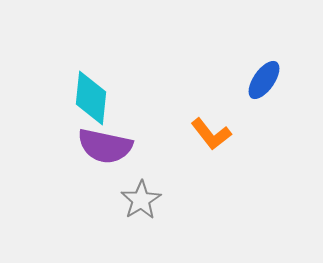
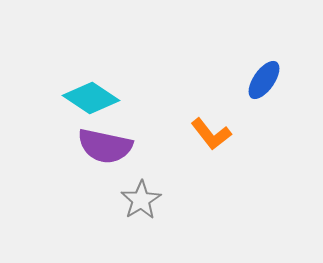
cyan diamond: rotated 62 degrees counterclockwise
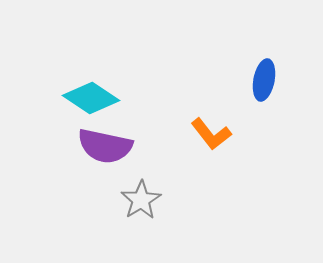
blue ellipse: rotated 24 degrees counterclockwise
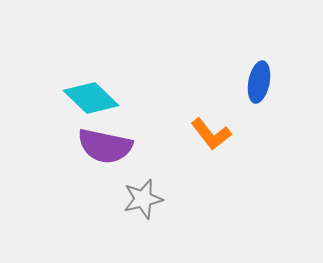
blue ellipse: moved 5 px left, 2 px down
cyan diamond: rotated 10 degrees clockwise
gray star: moved 2 px right, 1 px up; rotated 18 degrees clockwise
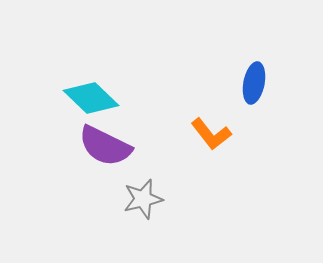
blue ellipse: moved 5 px left, 1 px down
purple semicircle: rotated 14 degrees clockwise
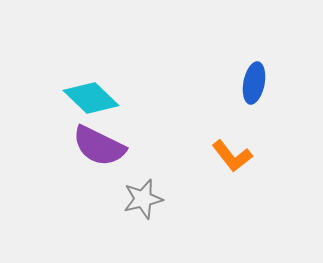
orange L-shape: moved 21 px right, 22 px down
purple semicircle: moved 6 px left
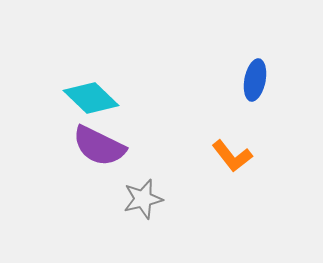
blue ellipse: moved 1 px right, 3 px up
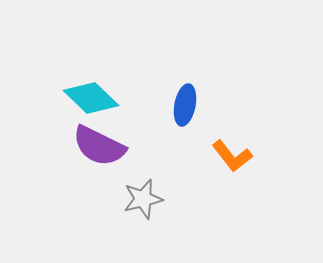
blue ellipse: moved 70 px left, 25 px down
